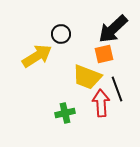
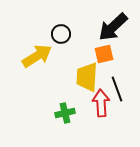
black arrow: moved 2 px up
yellow trapezoid: rotated 72 degrees clockwise
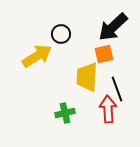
red arrow: moved 7 px right, 6 px down
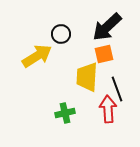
black arrow: moved 6 px left
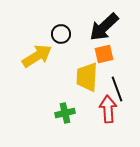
black arrow: moved 3 px left
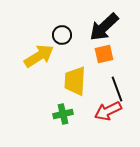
black circle: moved 1 px right, 1 px down
yellow arrow: moved 2 px right
yellow trapezoid: moved 12 px left, 4 px down
red arrow: moved 2 px down; rotated 112 degrees counterclockwise
green cross: moved 2 px left, 1 px down
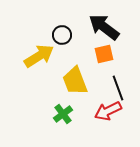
black arrow: rotated 80 degrees clockwise
yellow trapezoid: rotated 24 degrees counterclockwise
black line: moved 1 px right, 1 px up
green cross: rotated 24 degrees counterclockwise
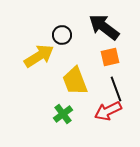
orange square: moved 6 px right, 3 px down
black line: moved 2 px left, 1 px down
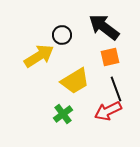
yellow trapezoid: rotated 100 degrees counterclockwise
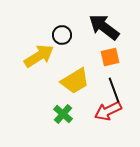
black line: moved 2 px left, 1 px down
green cross: rotated 12 degrees counterclockwise
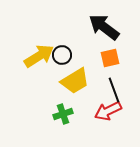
black circle: moved 20 px down
orange square: moved 1 px down
green cross: rotated 30 degrees clockwise
